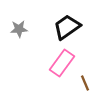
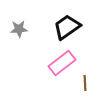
pink rectangle: rotated 16 degrees clockwise
brown line: rotated 21 degrees clockwise
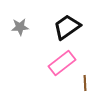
gray star: moved 1 px right, 2 px up
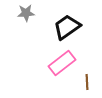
gray star: moved 6 px right, 14 px up
brown line: moved 2 px right, 1 px up
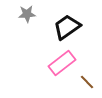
gray star: moved 1 px right, 1 px down
brown line: rotated 42 degrees counterclockwise
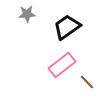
pink rectangle: moved 2 px down
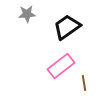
pink rectangle: moved 1 px left, 1 px down
brown line: moved 3 px left, 1 px down; rotated 35 degrees clockwise
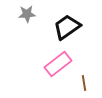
pink rectangle: moved 3 px left, 2 px up
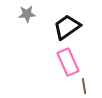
pink rectangle: moved 10 px right, 2 px up; rotated 76 degrees counterclockwise
brown line: moved 3 px down
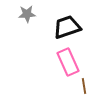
black trapezoid: rotated 16 degrees clockwise
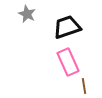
gray star: rotated 30 degrees clockwise
